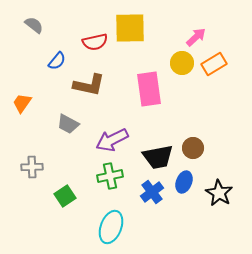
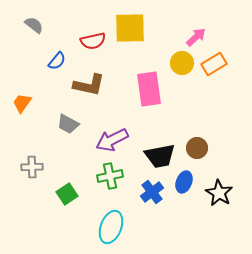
red semicircle: moved 2 px left, 1 px up
brown circle: moved 4 px right
black trapezoid: moved 2 px right, 1 px up
green square: moved 2 px right, 2 px up
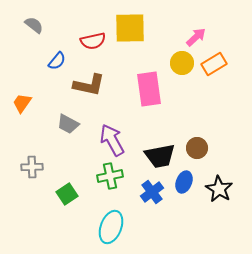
purple arrow: rotated 88 degrees clockwise
black star: moved 4 px up
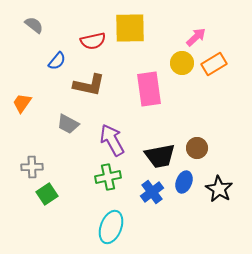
green cross: moved 2 px left, 1 px down
green square: moved 20 px left
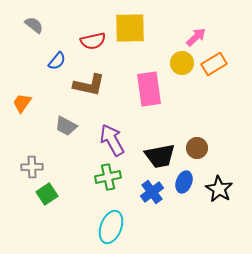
gray trapezoid: moved 2 px left, 2 px down
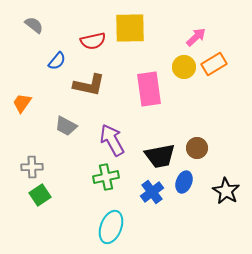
yellow circle: moved 2 px right, 4 px down
green cross: moved 2 px left
black star: moved 7 px right, 2 px down
green square: moved 7 px left, 1 px down
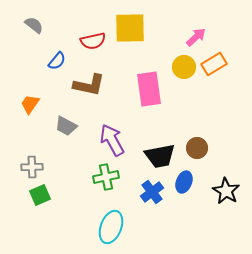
orange trapezoid: moved 8 px right, 1 px down
green square: rotated 10 degrees clockwise
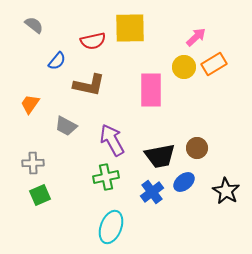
pink rectangle: moved 2 px right, 1 px down; rotated 8 degrees clockwise
gray cross: moved 1 px right, 4 px up
blue ellipse: rotated 30 degrees clockwise
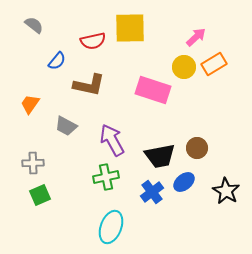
pink rectangle: moved 2 px right; rotated 72 degrees counterclockwise
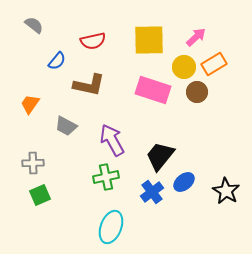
yellow square: moved 19 px right, 12 px down
brown circle: moved 56 px up
black trapezoid: rotated 140 degrees clockwise
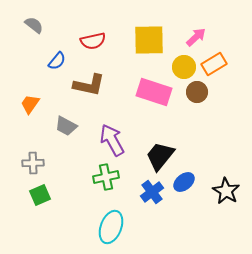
pink rectangle: moved 1 px right, 2 px down
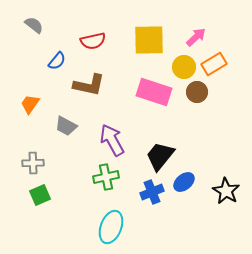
blue cross: rotated 15 degrees clockwise
